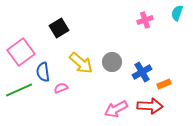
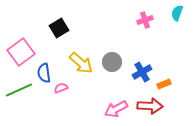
blue semicircle: moved 1 px right, 1 px down
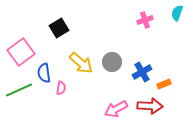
pink semicircle: rotated 120 degrees clockwise
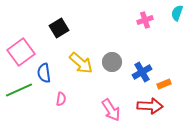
pink semicircle: moved 11 px down
pink arrow: moved 5 px left, 1 px down; rotated 95 degrees counterclockwise
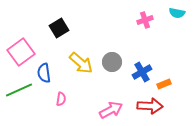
cyan semicircle: rotated 98 degrees counterclockwise
pink arrow: rotated 85 degrees counterclockwise
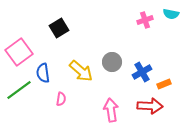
cyan semicircle: moved 6 px left, 1 px down
pink square: moved 2 px left
yellow arrow: moved 8 px down
blue semicircle: moved 1 px left
green line: rotated 12 degrees counterclockwise
pink arrow: rotated 70 degrees counterclockwise
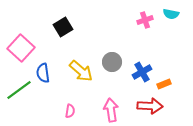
black square: moved 4 px right, 1 px up
pink square: moved 2 px right, 4 px up; rotated 12 degrees counterclockwise
pink semicircle: moved 9 px right, 12 px down
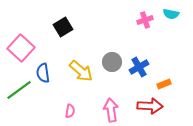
blue cross: moved 3 px left, 5 px up
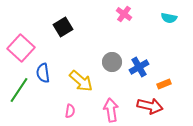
cyan semicircle: moved 2 px left, 4 px down
pink cross: moved 21 px left, 6 px up; rotated 35 degrees counterclockwise
yellow arrow: moved 10 px down
green line: rotated 20 degrees counterclockwise
red arrow: rotated 10 degrees clockwise
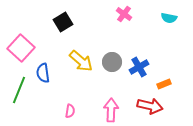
black square: moved 5 px up
yellow arrow: moved 20 px up
green line: rotated 12 degrees counterclockwise
pink arrow: rotated 10 degrees clockwise
